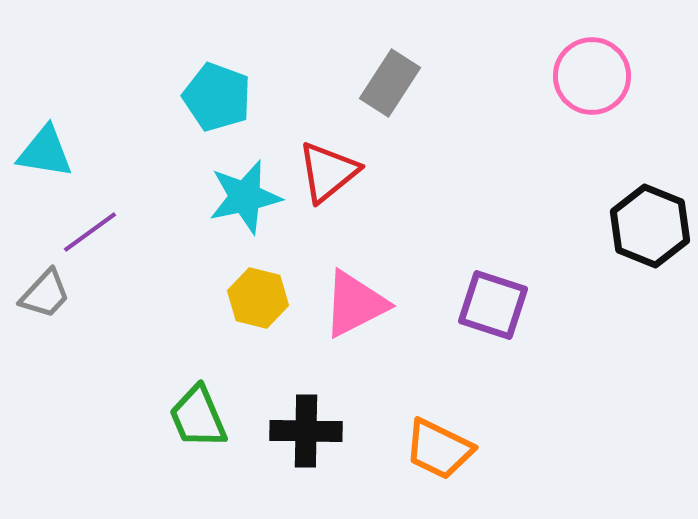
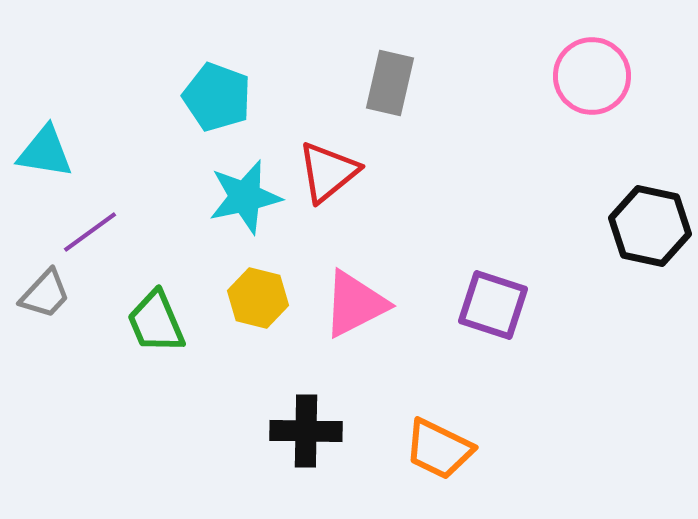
gray rectangle: rotated 20 degrees counterclockwise
black hexagon: rotated 10 degrees counterclockwise
green trapezoid: moved 42 px left, 95 px up
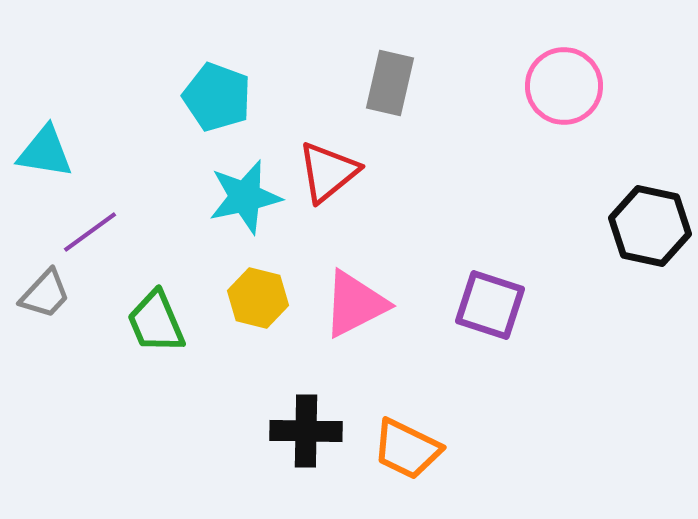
pink circle: moved 28 px left, 10 px down
purple square: moved 3 px left
orange trapezoid: moved 32 px left
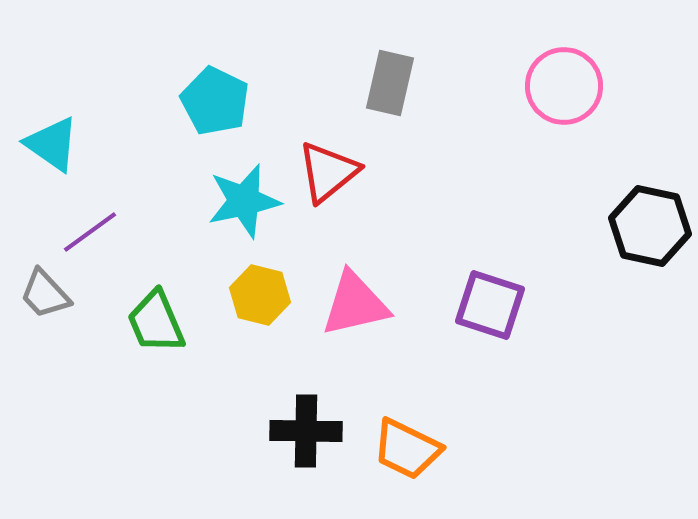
cyan pentagon: moved 2 px left, 4 px down; rotated 6 degrees clockwise
cyan triangle: moved 7 px right, 8 px up; rotated 26 degrees clockwise
cyan star: moved 1 px left, 4 px down
gray trapezoid: rotated 94 degrees clockwise
yellow hexagon: moved 2 px right, 3 px up
pink triangle: rotated 14 degrees clockwise
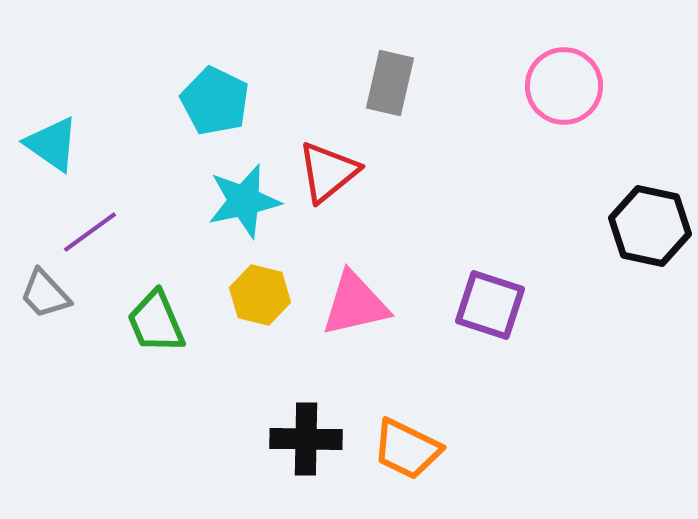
black cross: moved 8 px down
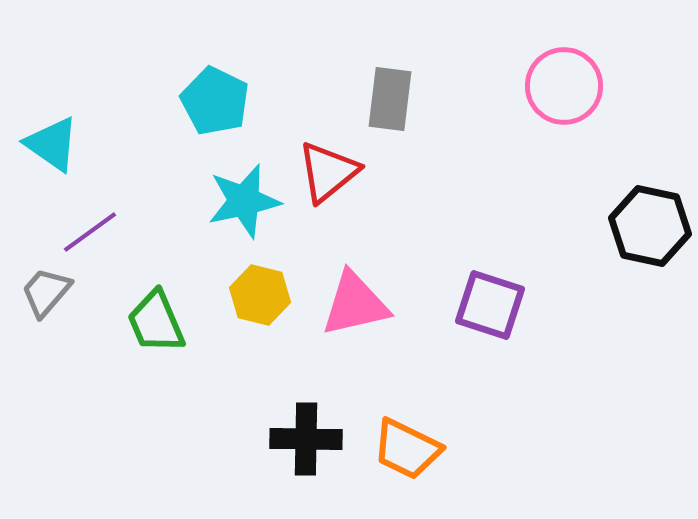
gray rectangle: moved 16 px down; rotated 6 degrees counterclockwise
gray trapezoid: moved 1 px right, 2 px up; rotated 84 degrees clockwise
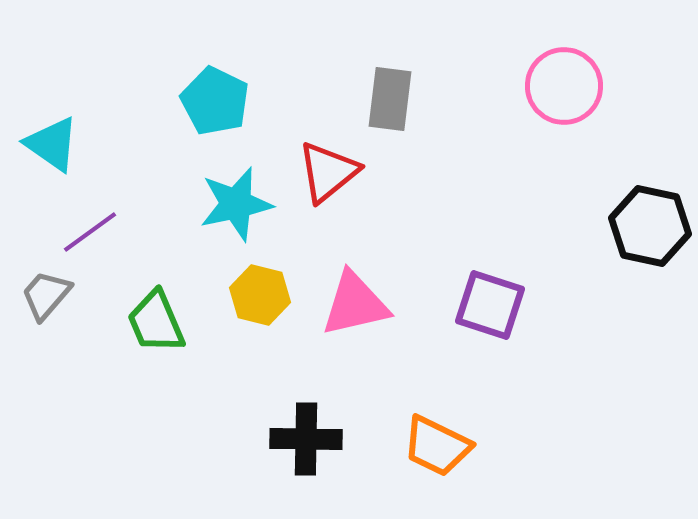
cyan star: moved 8 px left, 3 px down
gray trapezoid: moved 3 px down
orange trapezoid: moved 30 px right, 3 px up
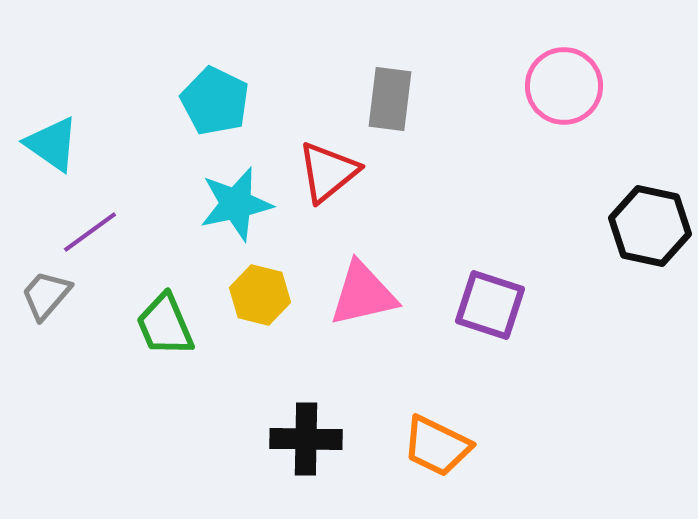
pink triangle: moved 8 px right, 10 px up
green trapezoid: moved 9 px right, 3 px down
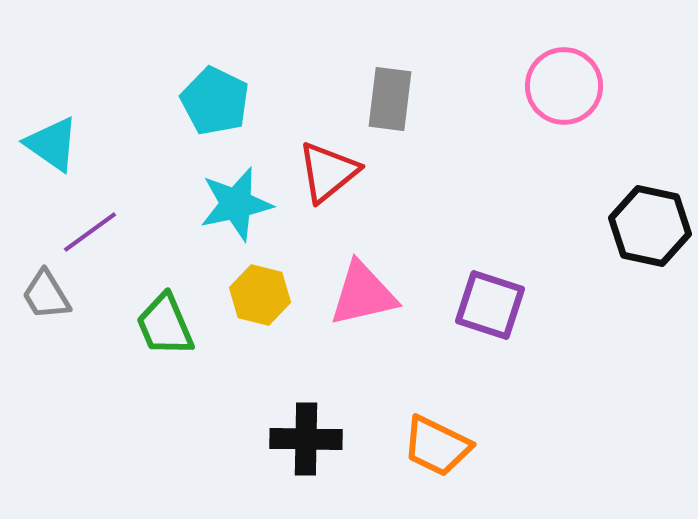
gray trapezoid: rotated 72 degrees counterclockwise
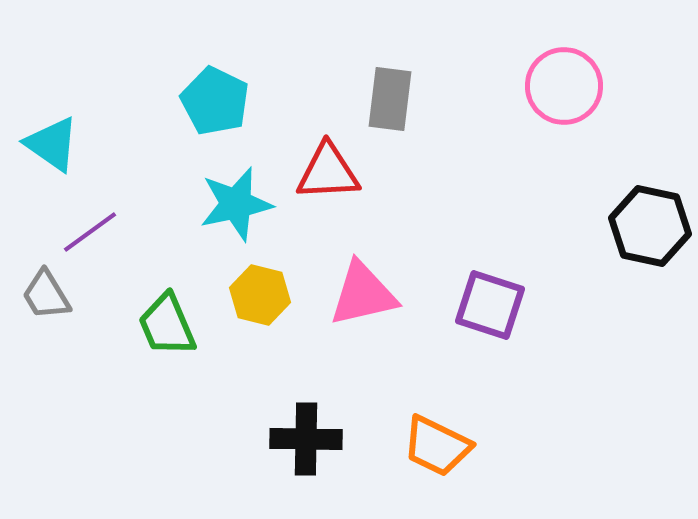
red triangle: rotated 36 degrees clockwise
green trapezoid: moved 2 px right
